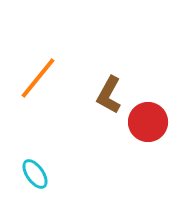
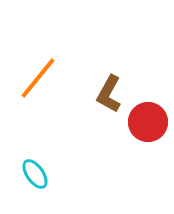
brown L-shape: moved 1 px up
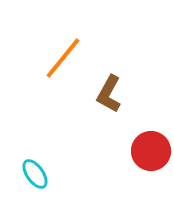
orange line: moved 25 px right, 20 px up
red circle: moved 3 px right, 29 px down
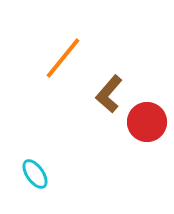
brown L-shape: rotated 12 degrees clockwise
red circle: moved 4 px left, 29 px up
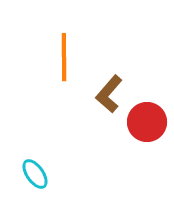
orange line: moved 1 px right, 1 px up; rotated 39 degrees counterclockwise
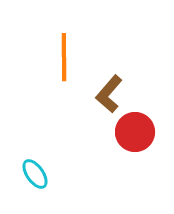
red circle: moved 12 px left, 10 px down
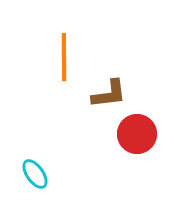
brown L-shape: rotated 138 degrees counterclockwise
red circle: moved 2 px right, 2 px down
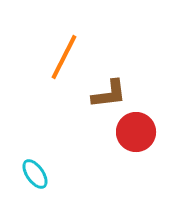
orange line: rotated 27 degrees clockwise
red circle: moved 1 px left, 2 px up
